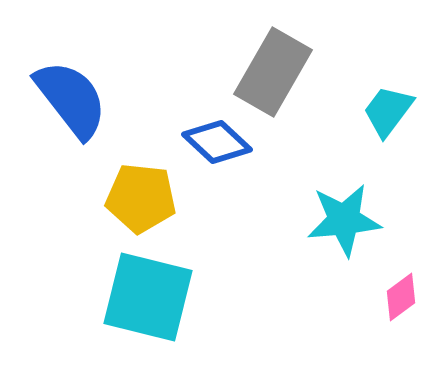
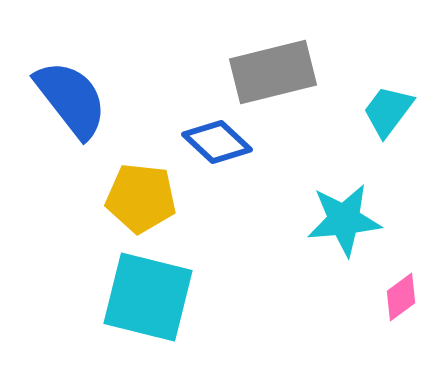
gray rectangle: rotated 46 degrees clockwise
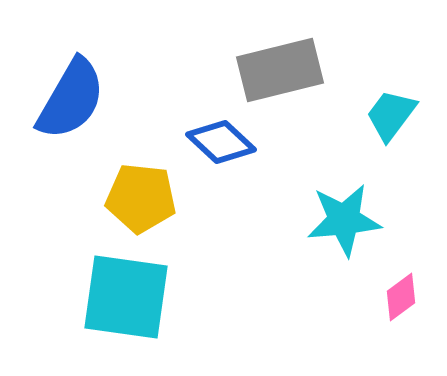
gray rectangle: moved 7 px right, 2 px up
blue semicircle: rotated 68 degrees clockwise
cyan trapezoid: moved 3 px right, 4 px down
blue diamond: moved 4 px right
cyan square: moved 22 px left; rotated 6 degrees counterclockwise
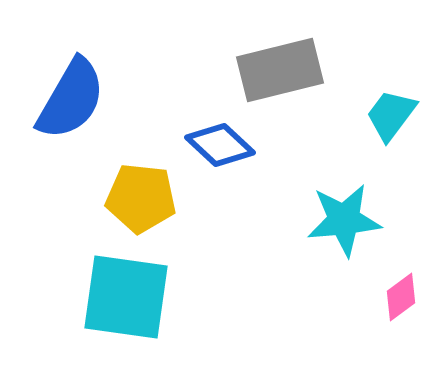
blue diamond: moved 1 px left, 3 px down
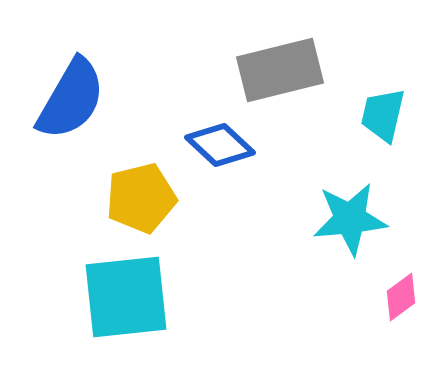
cyan trapezoid: moved 8 px left; rotated 24 degrees counterclockwise
yellow pentagon: rotated 20 degrees counterclockwise
cyan star: moved 6 px right, 1 px up
cyan square: rotated 14 degrees counterclockwise
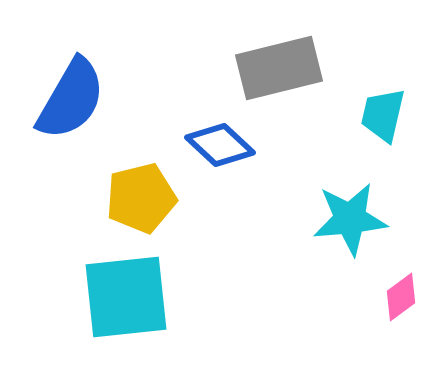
gray rectangle: moved 1 px left, 2 px up
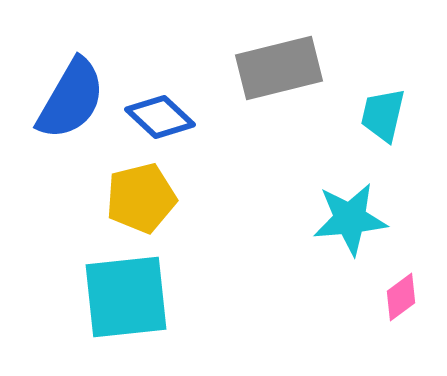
blue diamond: moved 60 px left, 28 px up
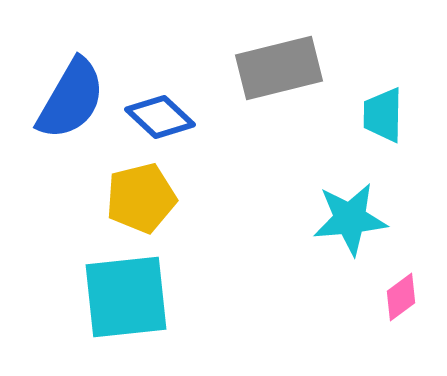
cyan trapezoid: rotated 12 degrees counterclockwise
